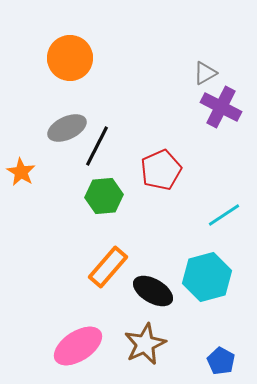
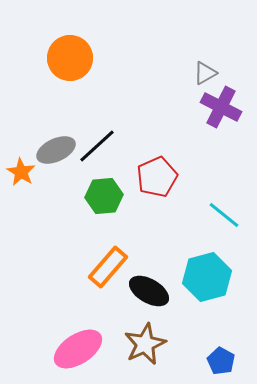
gray ellipse: moved 11 px left, 22 px down
black line: rotated 21 degrees clockwise
red pentagon: moved 4 px left, 7 px down
cyan line: rotated 72 degrees clockwise
black ellipse: moved 4 px left
pink ellipse: moved 3 px down
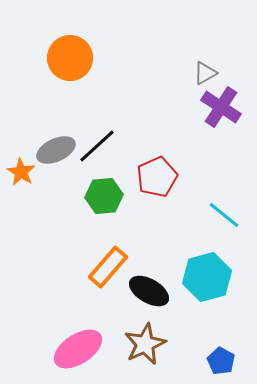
purple cross: rotated 6 degrees clockwise
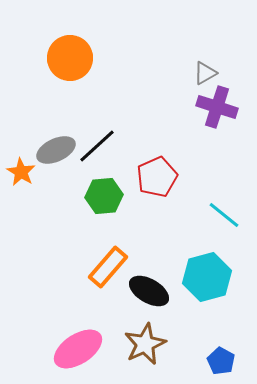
purple cross: moved 4 px left; rotated 15 degrees counterclockwise
